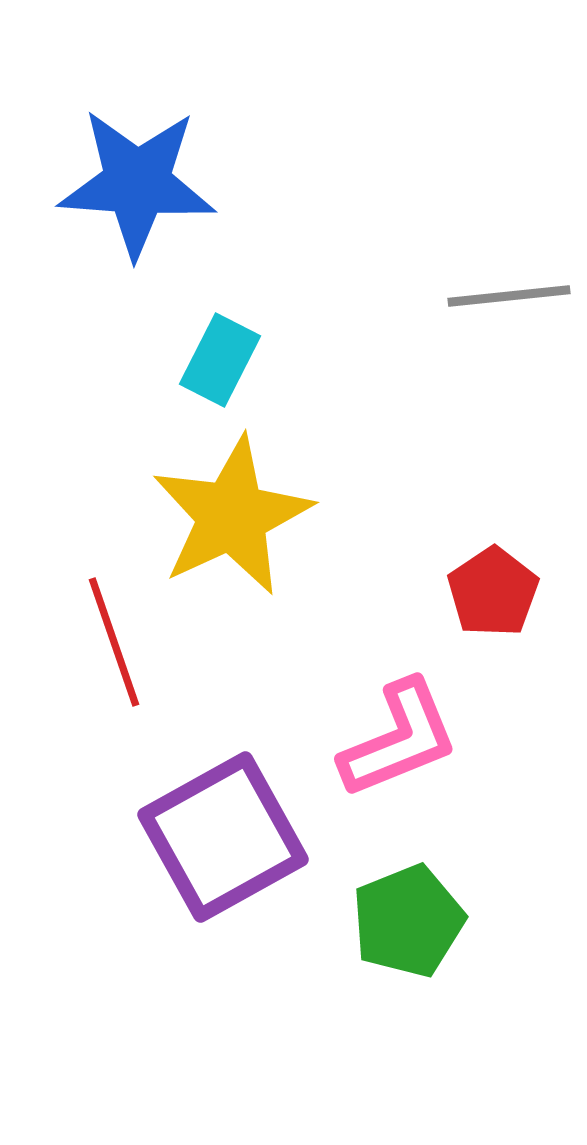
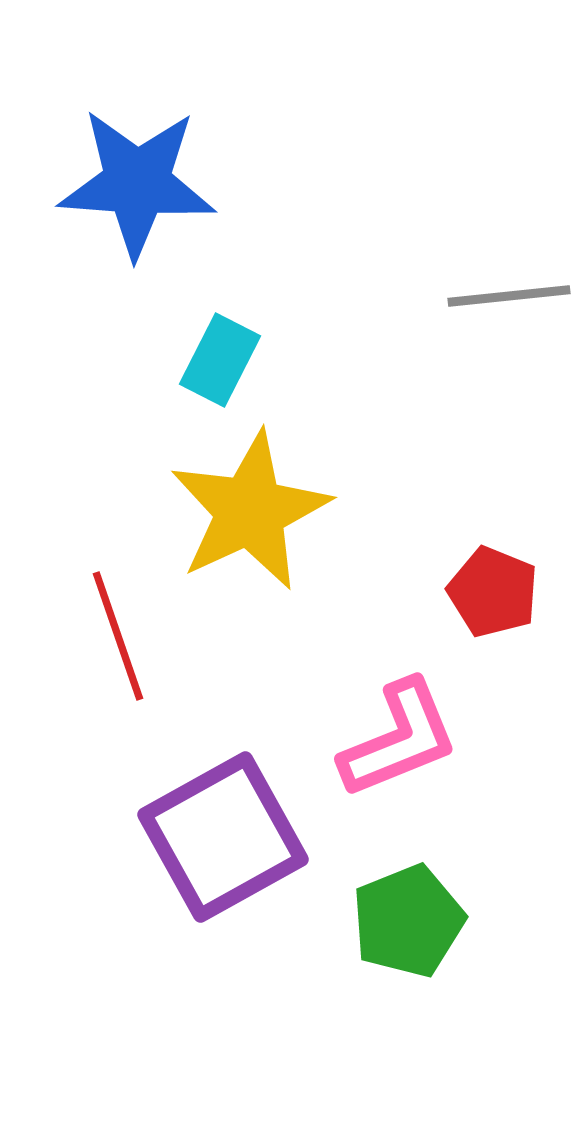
yellow star: moved 18 px right, 5 px up
red pentagon: rotated 16 degrees counterclockwise
red line: moved 4 px right, 6 px up
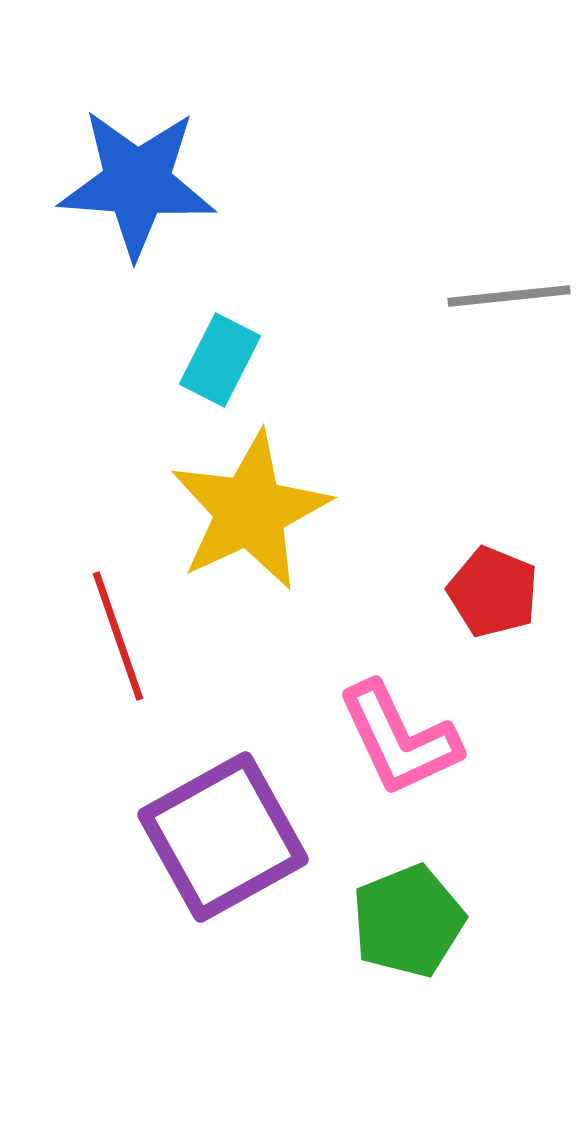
pink L-shape: rotated 87 degrees clockwise
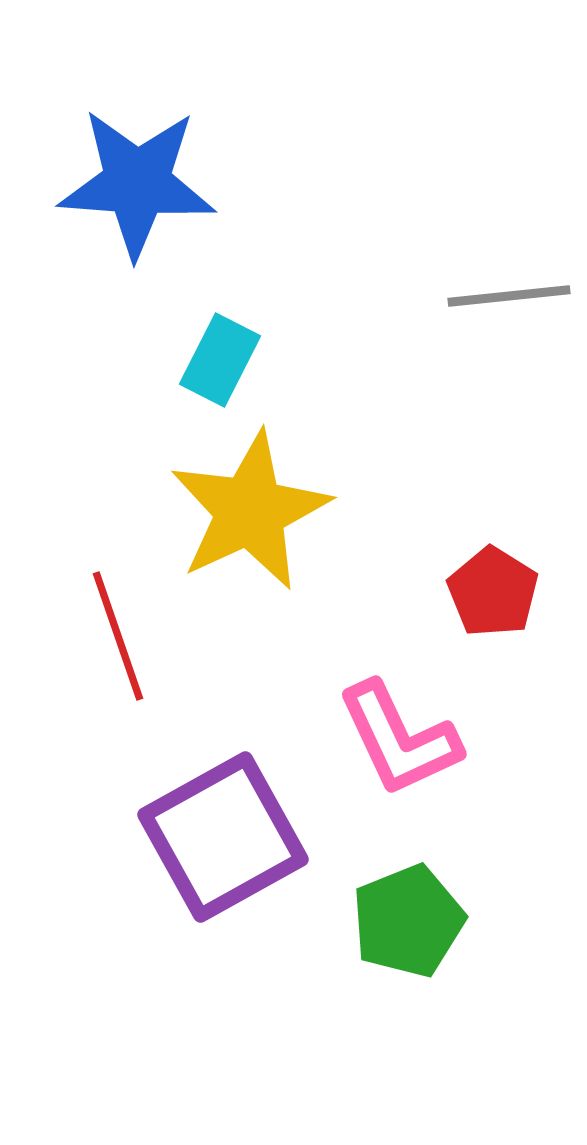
red pentagon: rotated 10 degrees clockwise
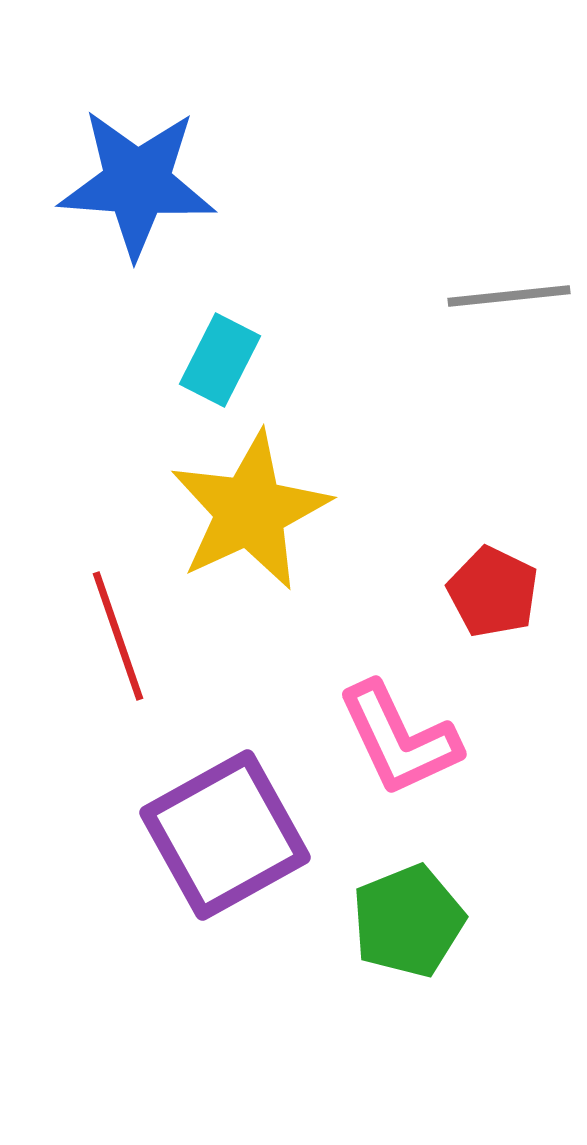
red pentagon: rotated 6 degrees counterclockwise
purple square: moved 2 px right, 2 px up
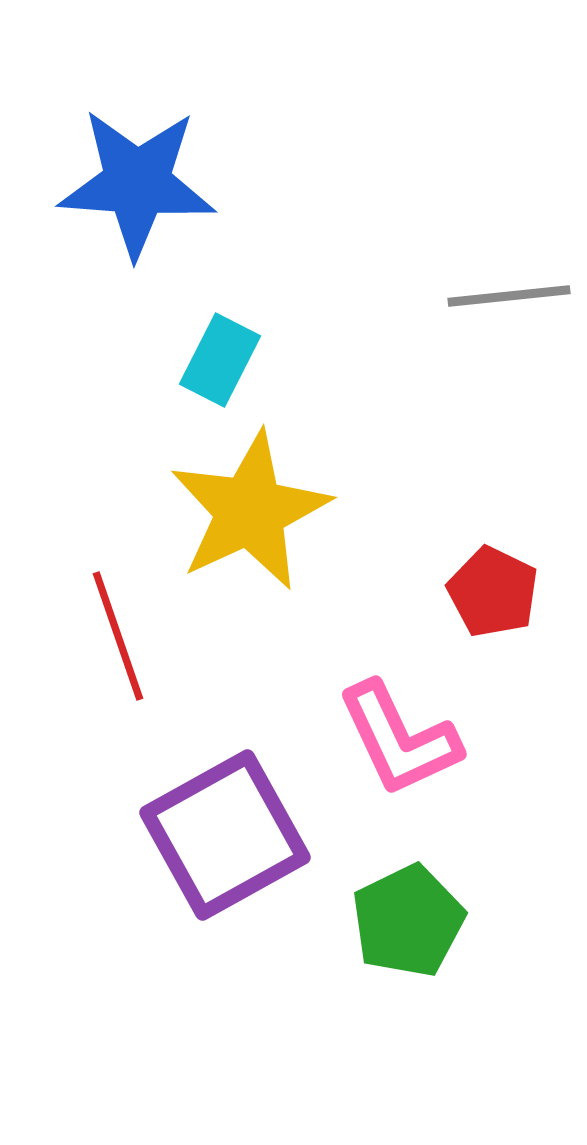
green pentagon: rotated 4 degrees counterclockwise
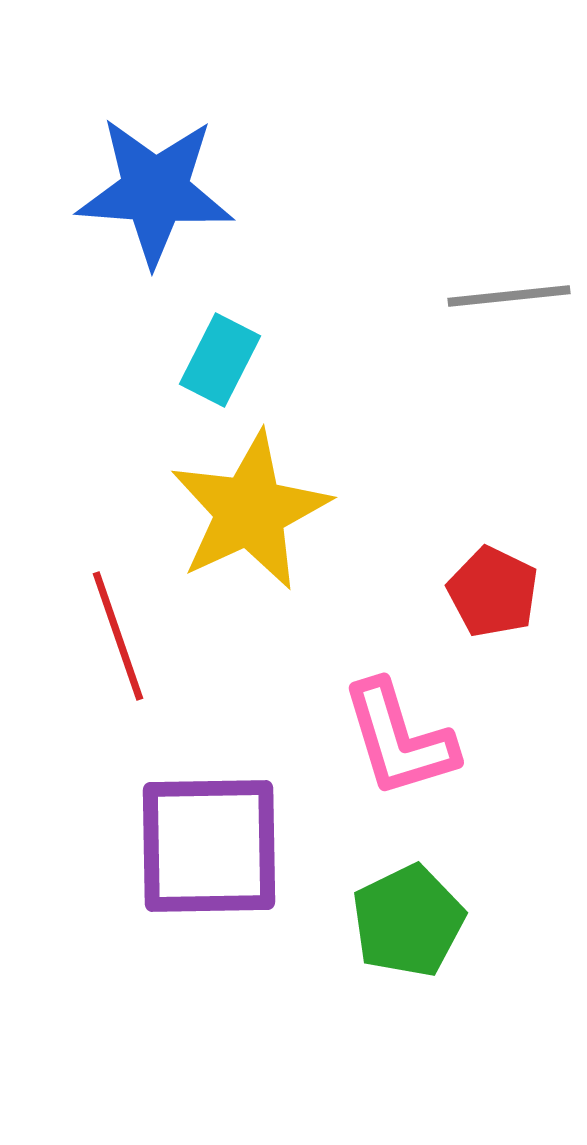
blue star: moved 18 px right, 8 px down
pink L-shape: rotated 8 degrees clockwise
purple square: moved 16 px left, 11 px down; rotated 28 degrees clockwise
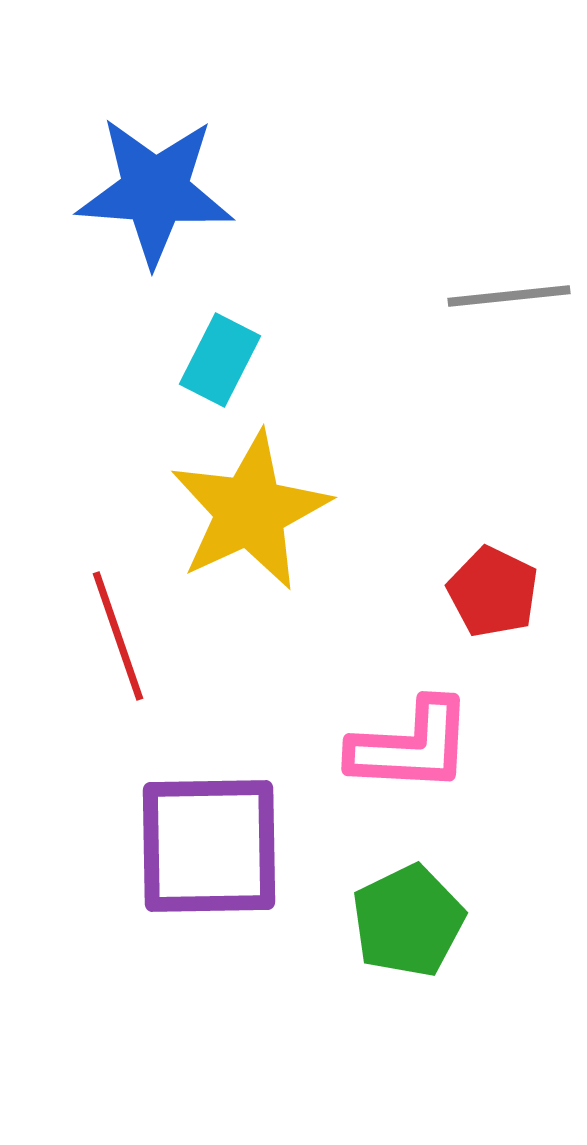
pink L-shape: moved 12 px right, 7 px down; rotated 70 degrees counterclockwise
